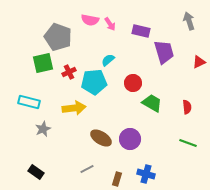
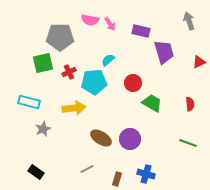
gray pentagon: moved 2 px right; rotated 20 degrees counterclockwise
red semicircle: moved 3 px right, 3 px up
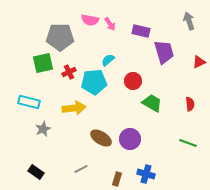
red circle: moved 2 px up
gray line: moved 6 px left
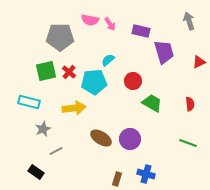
green square: moved 3 px right, 8 px down
red cross: rotated 24 degrees counterclockwise
gray line: moved 25 px left, 18 px up
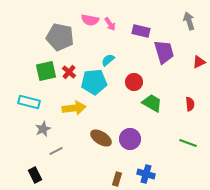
gray pentagon: rotated 12 degrees clockwise
red circle: moved 1 px right, 1 px down
black rectangle: moved 1 px left, 3 px down; rotated 28 degrees clockwise
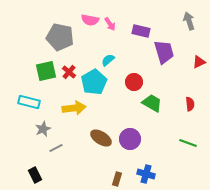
cyan pentagon: rotated 25 degrees counterclockwise
gray line: moved 3 px up
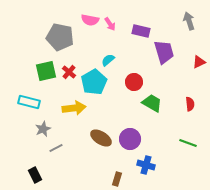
blue cross: moved 9 px up
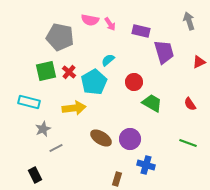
red semicircle: rotated 152 degrees clockwise
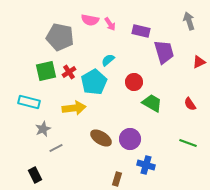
red cross: rotated 16 degrees clockwise
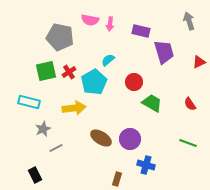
pink arrow: rotated 40 degrees clockwise
